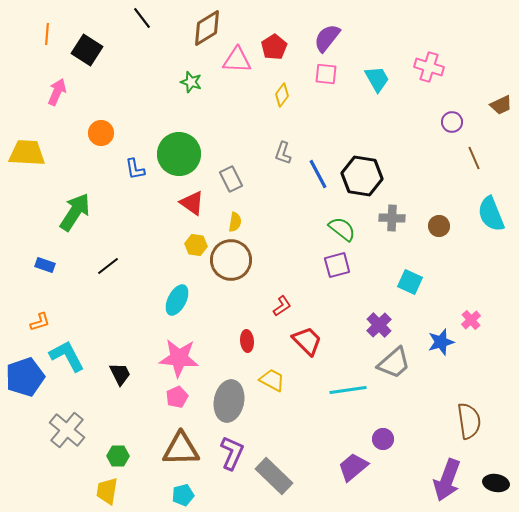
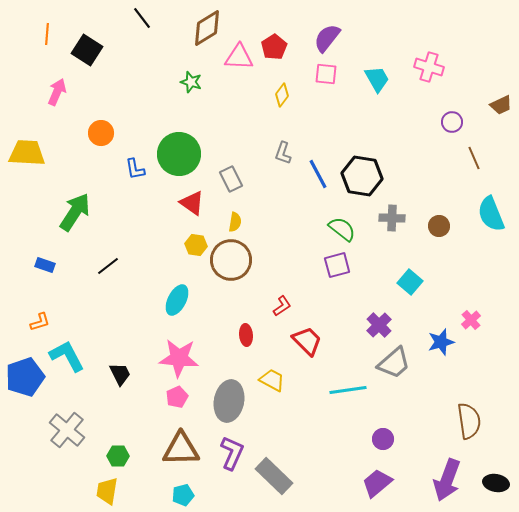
pink triangle at (237, 60): moved 2 px right, 3 px up
cyan square at (410, 282): rotated 15 degrees clockwise
red ellipse at (247, 341): moved 1 px left, 6 px up
purple trapezoid at (353, 467): moved 24 px right, 16 px down
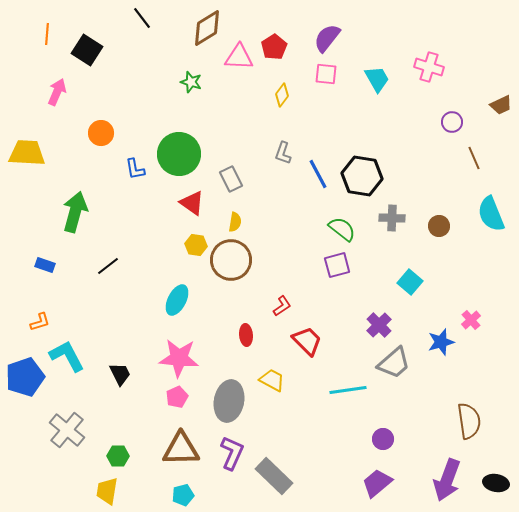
green arrow at (75, 212): rotated 18 degrees counterclockwise
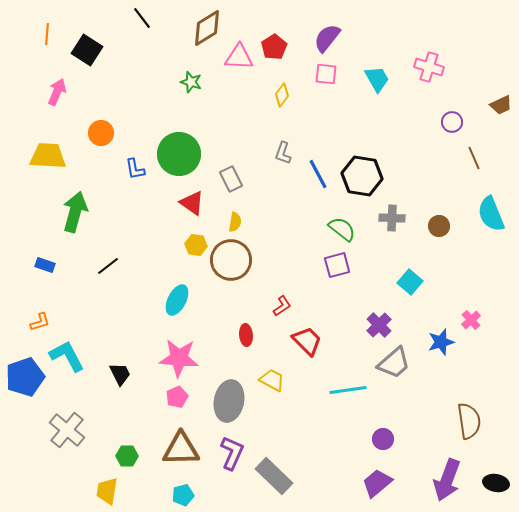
yellow trapezoid at (27, 153): moved 21 px right, 3 px down
green hexagon at (118, 456): moved 9 px right
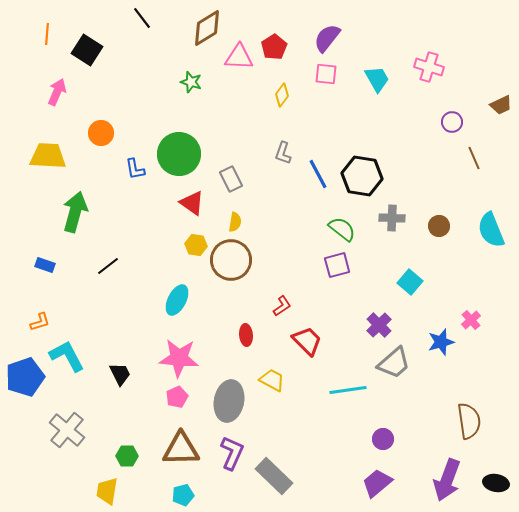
cyan semicircle at (491, 214): moved 16 px down
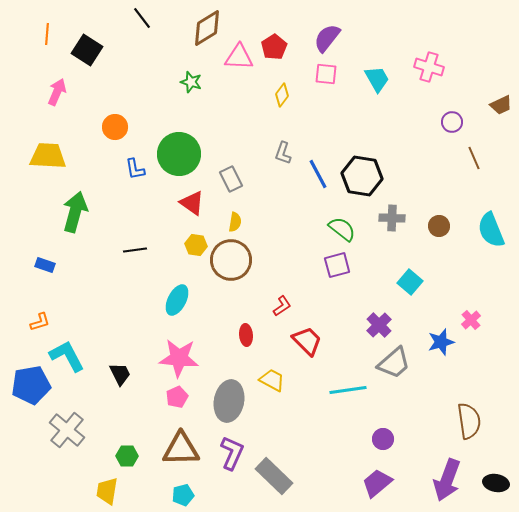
orange circle at (101, 133): moved 14 px right, 6 px up
black line at (108, 266): moved 27 px right, 16 px up; rotated 30 degrees clockwise
blue pentagon at (25, 377): moved 6 px right, 8 px down; rotated 9 degrees clockwise
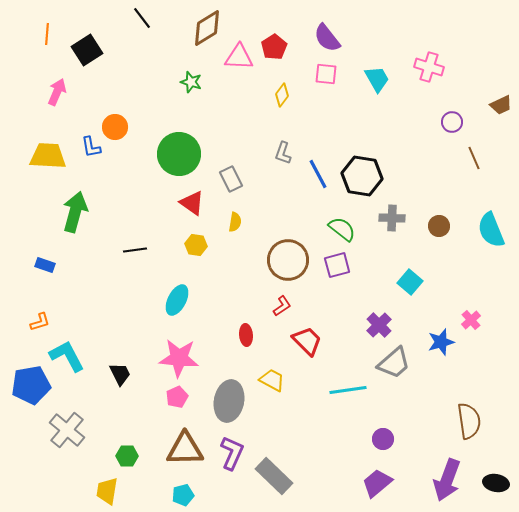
purple semicircle at (327, 38): rotated 76 degrees counterclockwise
black square at (87, 50): rotated 24 degrees clockwise
blue L-shape at (135, 169): moved 44 px left, 22 px up
brown circle at (231, 260): moved 57 px right
brown triangle at (181, 449): moved 4 px right
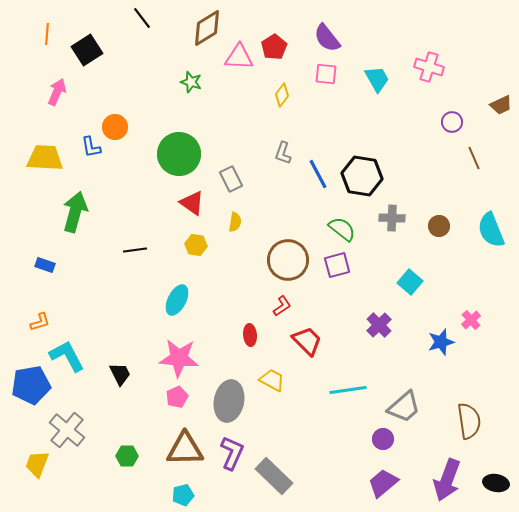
yellow trapezoid at (48, 156): moved 3 px left, 2 px down
red ellipse at (246, 335): moved 4 px right
gray trapezoid at (394, 363): moved 10 px right, 44 px down
purple trapezoid at (377, 483): moved 6 px right
yellow trapezoid at (107, 491): moved 70 px left, 27 px up; rotated 12 degrees clockwise
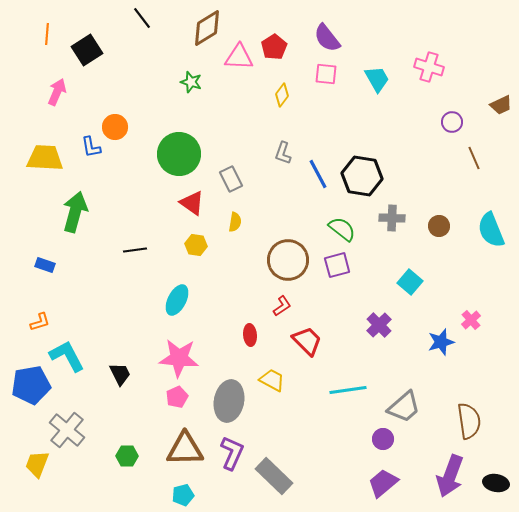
purple arrow at (447, 480): moved 3 px right, 4 px up
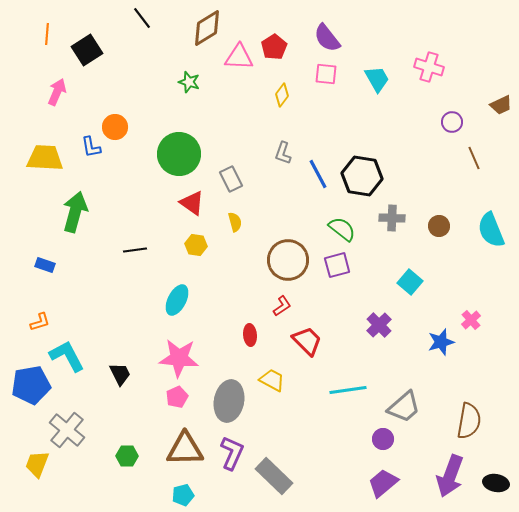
green star at (191, 82): moved 2 px left
yellow semicircle at (235, 222): rotated 24 degrees counterclockwise
brown semicircle at (469, 421): rotated 18 degrees clockwise
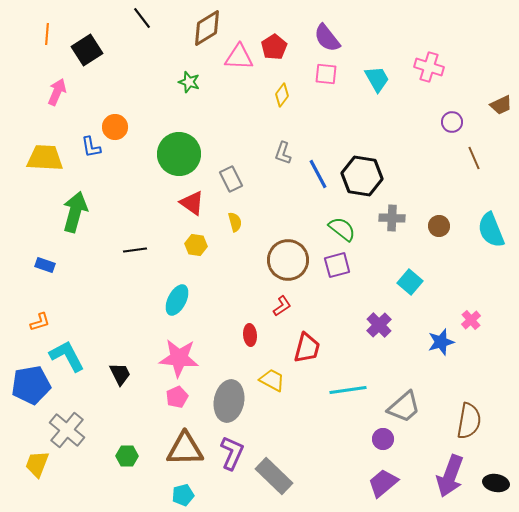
red trapezoid at (307, 341): moved 7 px down; rotated 60 degrees clockwise
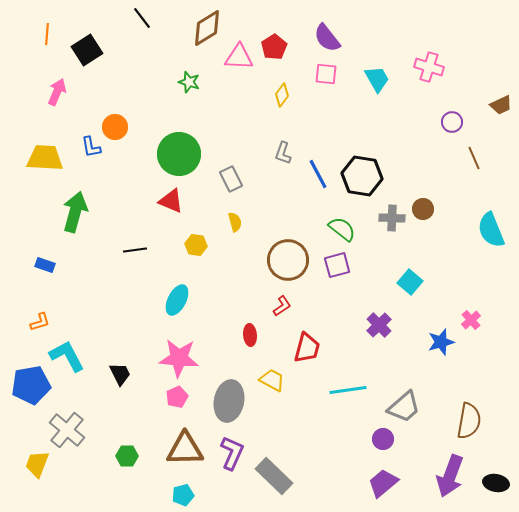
red triangle at (192, 203): moved 21 px left, 2 px up; rotated 12 degrees counterclockwise
brown circle at (439, 226): moved 16 px left, 17 px up
